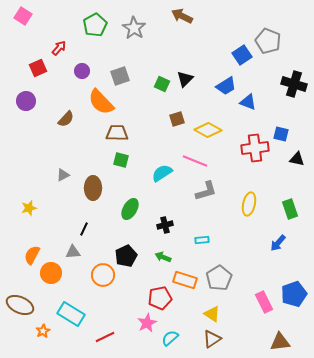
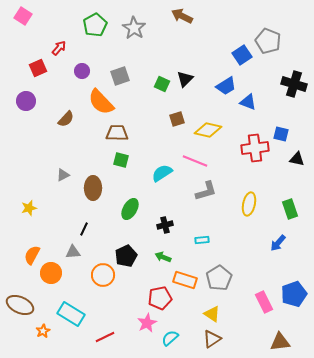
yellow diamond at (208, 130): rotated 16 degrees counterclockwise
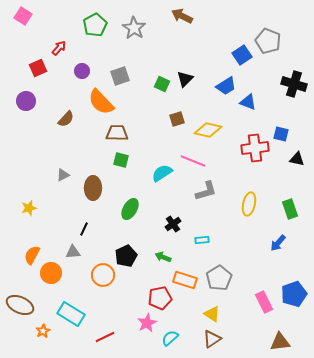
pink line at (195, 161): moved 2 px left
black cross at (165, 225): moved 8 px right, 1 px up; rotated 21 degrees counterclockwise
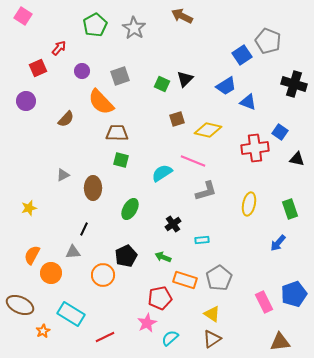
blue square at (281, 134): moved 1 px left, 2 px up; rotated 21 degrees clockwise
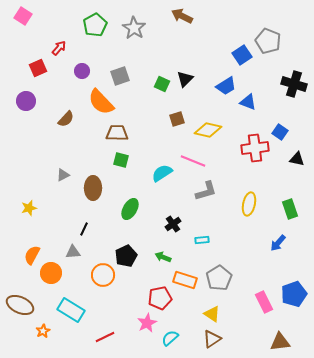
cyan rectangle at (71, 314): moved 4 px up
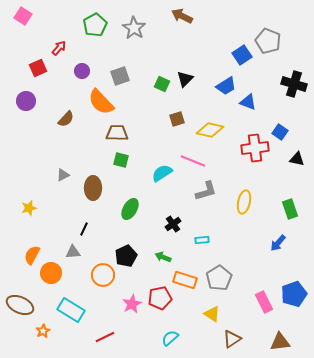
yellow diamond at (208, 130): moved 2 px right
yellow ellipse at (249, 204): moved 5 px left, 2 px up
pink star at (147, 323): moved 15 px left, 19 px up
brown triangle at (212, 339): moved 20 px right
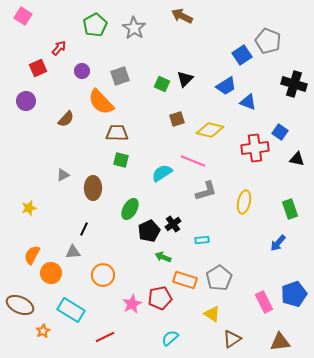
black pentagon at (126, 256): moved 23 px right, 25 px up
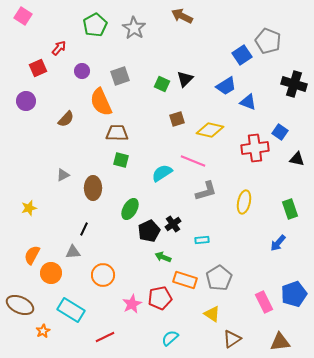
orange semicircle at (101, 102): rotated 20 degrees clockwise
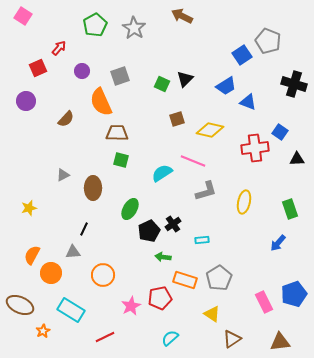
black triangle at (297, 159): rotated 14 degrees counterclockwise
green arrow at (163, 257): rotated 14 degrees counterclockwise
pink star at (132, 304): moved 1 px left, 2 px down
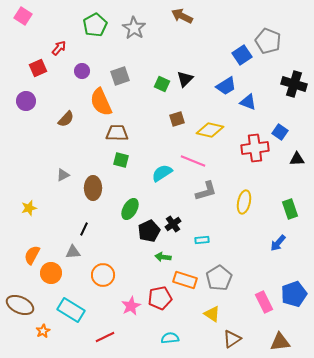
cyan semicircle at (170, 338): rotated 36 degrees clockwise
